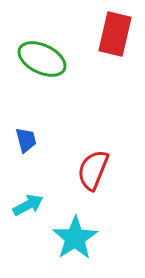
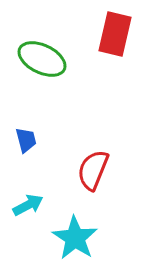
cyan star: rotated 6 degrees counterclockwise
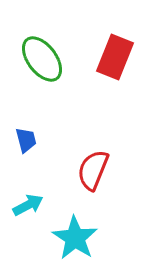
red rectangle: moved 23 px down; rotated 9 degrees clockwise
green ellipse: rotated 27 degrees clockwise
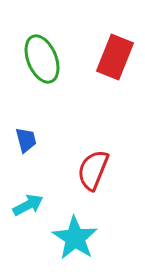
green ellipse: rotated 15 degrees clockwise
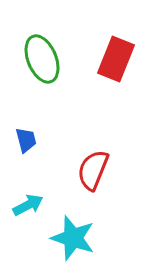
red rectangle: moved 1 px right, 2 px down
cyan star: moved 2 px left; rotated 15 degrees counterclockwise
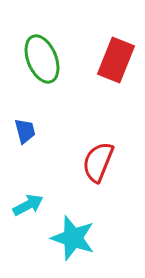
red rectangle: moved 1 px down
blue trapezoid: moved 1 px left, 9 px up
red semicircle: moved 5 px right, 8 px up
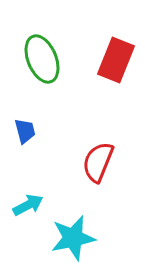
cyan star: rotated 30 degrees counterclockwise
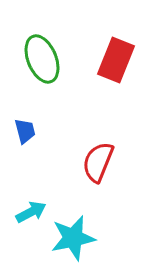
cyan arrow: moved 3 px right, 7 px down
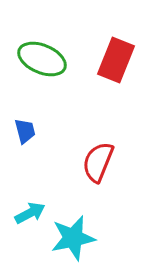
green ellipse: rotated 45 degrees counterclockwise
cyan arrow: moved 1 px left, 1 px down
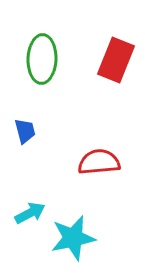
green ellipse: rotated 69 degrees clockwise
red semicircle: moved 1 px right; rotated 63 degrees clockwise
